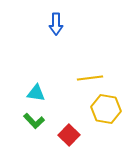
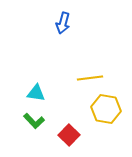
blue arrow: moved 7 px right, 1 px up; rotated 15 degrees clockwise
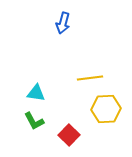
yellow hexagon: rotated 12 degrees counterclockwise
green L-shape: rotated 15 degrees clockwise
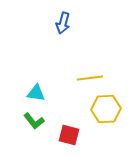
green L-shape: rotated 10 degrees counterclockwise
red square: rotated 30 degrees counterclockwise
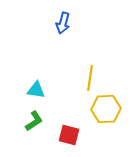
yellow line: rotated 75 degrees counterclockwise
cyan triangle: moved 3 px up
green L-shape: rotated 85 degrees counterclockwise
